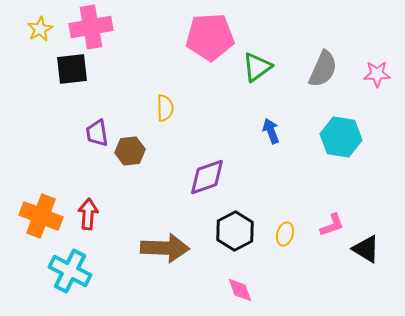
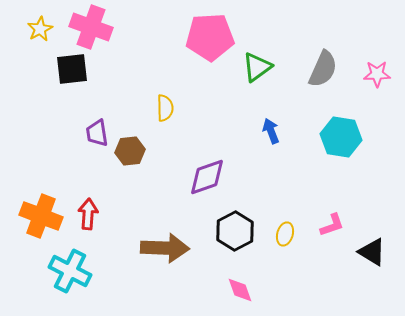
pink cross: rotated 30 degrees clockwise
black triangle: moved 6 px right, 3 px down
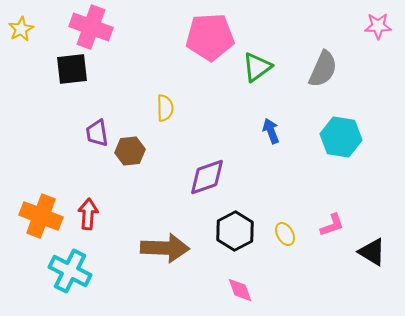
yellow star: moved 19 px left
pink star: moved 1 px right, 48 px up
yellow ellipse: rotated 45 degrees counterclockwise
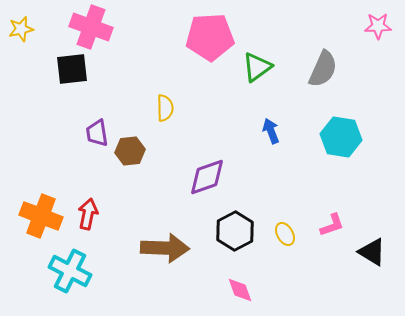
yellow star: rotated 15 degrees clockwise
red arrow: rotated 8 degrees clockwise
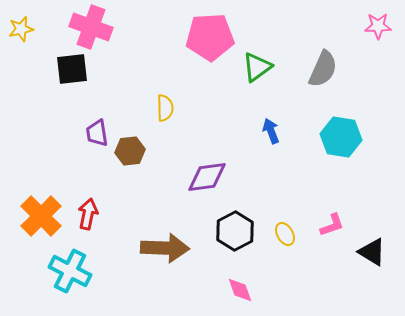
purple diamond: rotated 12 degrees clockwise
orange cross: rotated 24 degrees clockwise
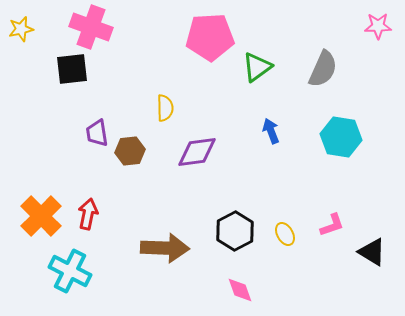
purple diamond: moved 10 px left, 25 px up
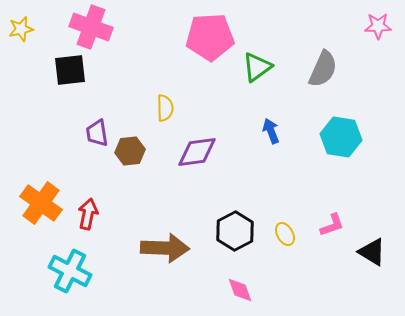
black square: moved 2 px left, 1 px down
orange cross: moved 13 px up; rotated 9 degrees counterclockwise
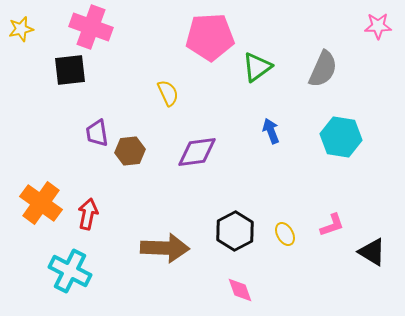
yellow semicircle: moved 3 px right, 15 px up; rotated 24 degrees counterclockwise
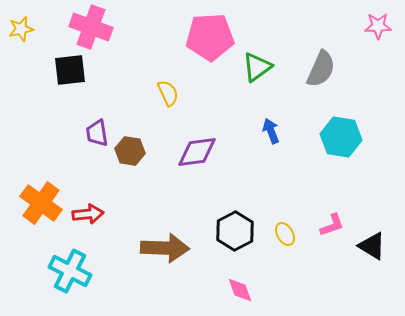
gray semicircle: moved 2 px left
brown hexagon: rotated 16 degrees clockwise
red arrow: rotated 72 degrees clockwise
black triangle: moved 6 px up
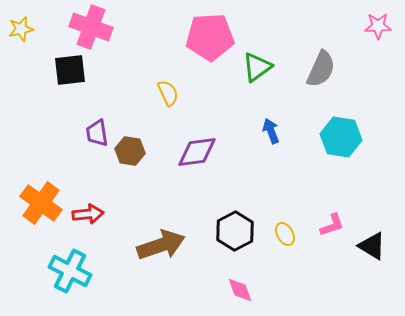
brown arrow: moved 4 px left, 3 px up; rotated 21 degrees counterclockwise
